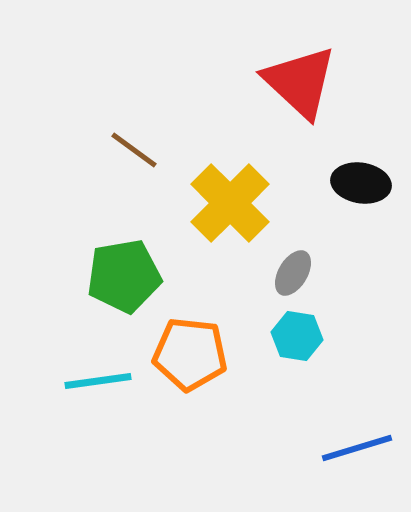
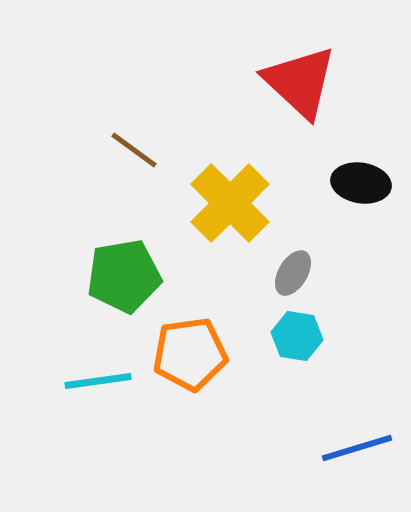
orange pentagon: rotated 14 degrees counterclockwise
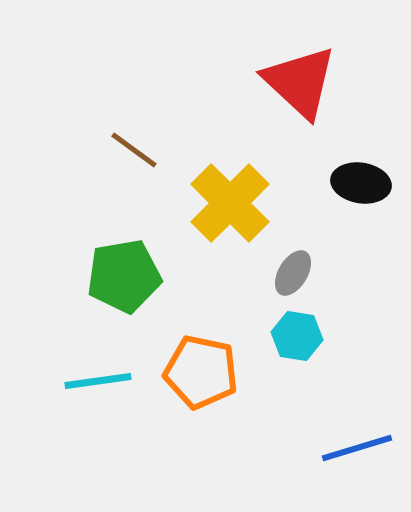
orange pentagon: moved 11 px right, 18 px down; rotated 20 degrees clockwise
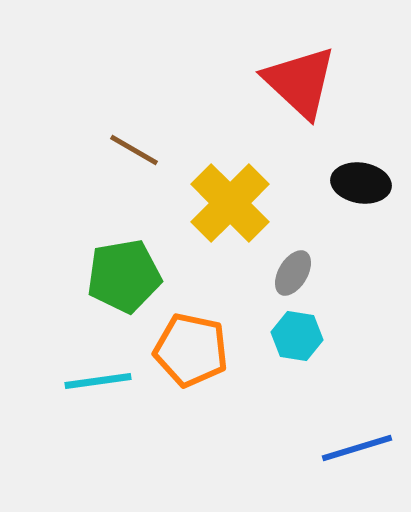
brown line: rotated 6 degrees counterclockwise
orange pentagon: moved 10 px left, 22 px up
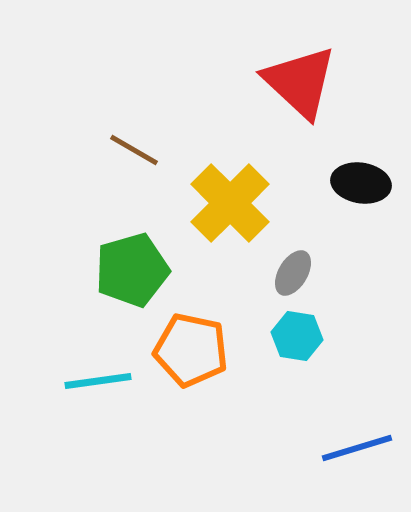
green pentagon: moved 8 px right, 6 px up; rotated 6 degrees counterclockwise
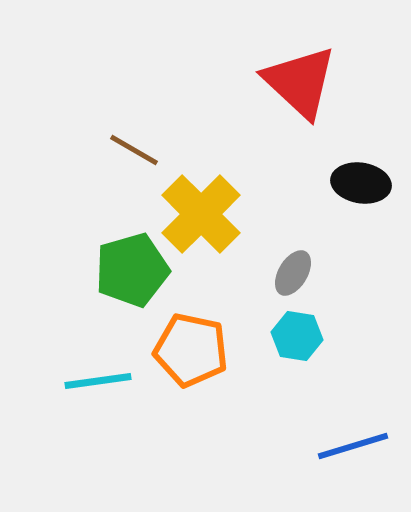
yellow cross: moved 29 px left, 11 px down
blue line: moved 4 px left, 2 px up
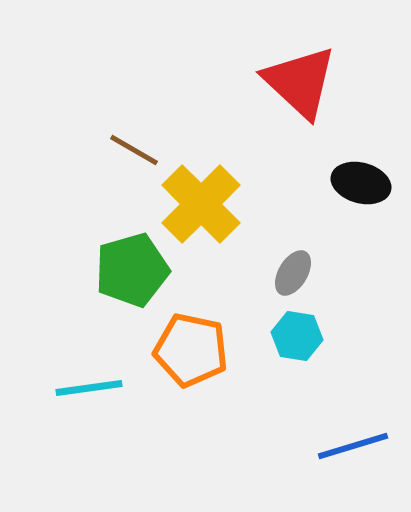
black ellipse: rotated 6 degrees clockwise
yellow cross: moved 10 px up
cyan line: moved 9 px left, 7 px down
